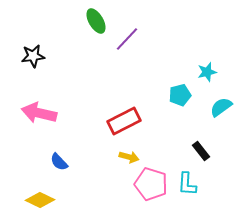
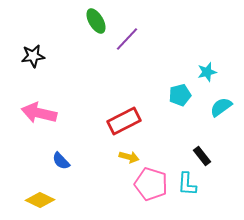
black rectangle: moved 1 px right, 5 px down
blue semicircle: moved 2 px right, 1 px up
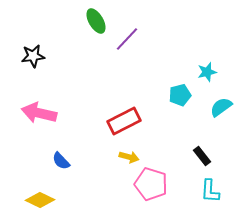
cyan L-shape: moved 23 px right, 7 px down
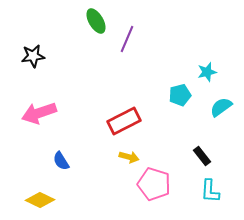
purple line: rotated 20 degrees counterclockwise
pink arrow: rotated 32 degrees counterclockwise
blue semicircle: rotated 12 degrees clockwise
pink pentagon: moved 3 px right
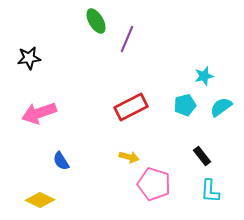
black star: moved 4 px left, 2 px down
cyan star: moved 3 px left, 4 px down
cyan pentagon: moved 5 px right, 10 px down
red rectangle: moved 7 px right, 14 px up
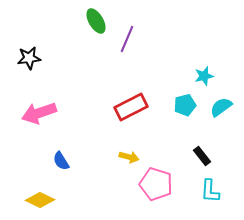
pink pentagon: moved 2 px right
